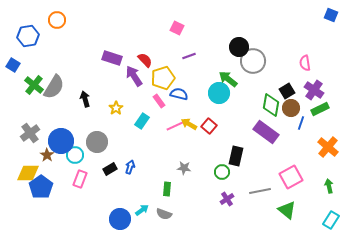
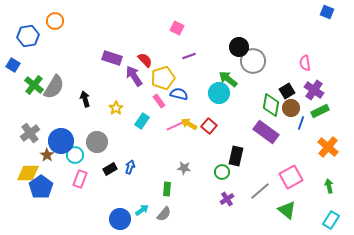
blue square at (331, 15): moved 4 px left, 3 px up
orange circle at (57, 20): moved 2 px left, 1 px down
green rectangle at (320, 109): moved 2 px down
gray line at (260, 191): rotated 30 degrees counterclockwise
gray semicircle at (164, 214): rotated 70 degrees counterclockwise
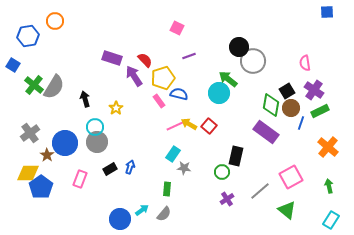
blue square at (327, 12): rotated 24 degrees counterclockwise
cyan rectangle at (142, 121): moved 31 px right, 33 px down
blue circle at (61, 141): moved 4 px right, 2 px down
cyan circle at (75, 155): moved 20 px right, 28 px up
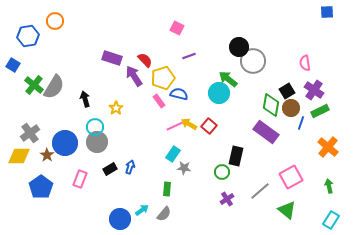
yellow diamond at (28, 173): moved 9 px left, 17 px up
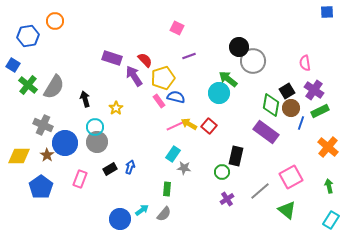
green cross at (34, 85): moved 6 px left
blue semicircle at (179, 94): moved 3 px left, 3 px down
gray cross at (30, 133): moved 13 px right, 8 px up; rotated 30 degrees counterclockwise
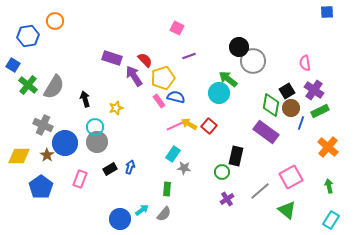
yellow star at (116, 108): rotated 16 degrees clockwise
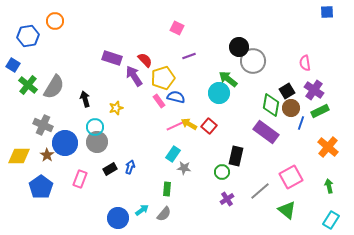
blue circle at (120, 219): moved 2 px left, 1 px up
